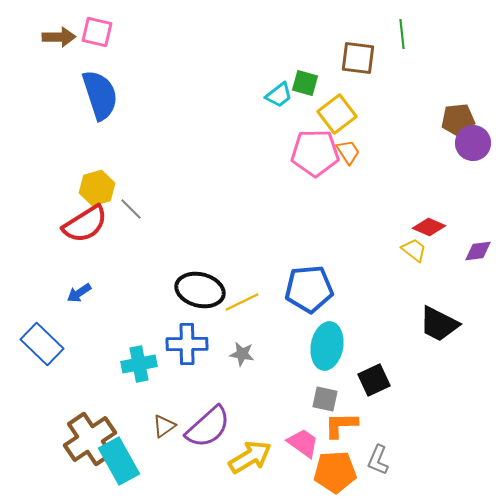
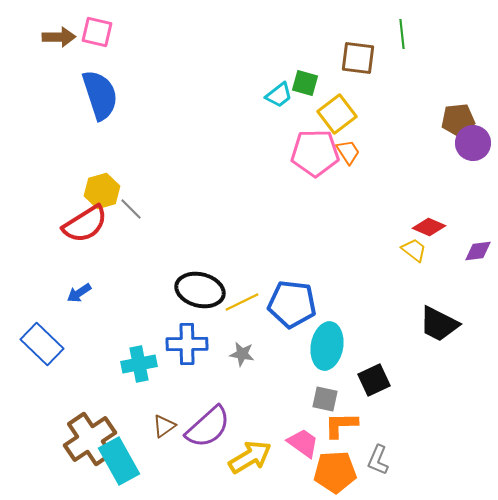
yellow hexagon: moved 5 px right, 3 px down
blue pentagon: moved 17 px left, 15 px down; rotated 12 degrees clockwise
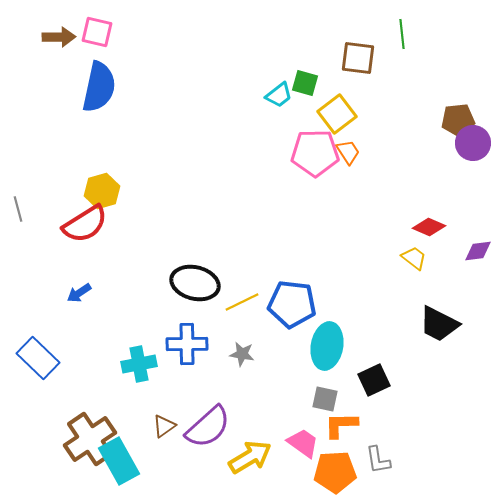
blue semicircle: moved 1 px left, 8 px up; rotated 30 degrees clockwise
gray line: moved 113 px left; rotated 30 degrees clockwise
yellow trapezoid: moved 8 px down
black ellipse: moved 5 px left, 7 px up
blue rectangle: moved 4 px left, 14 px down
gray L-shape: rotated 32 degrees counterclockwise
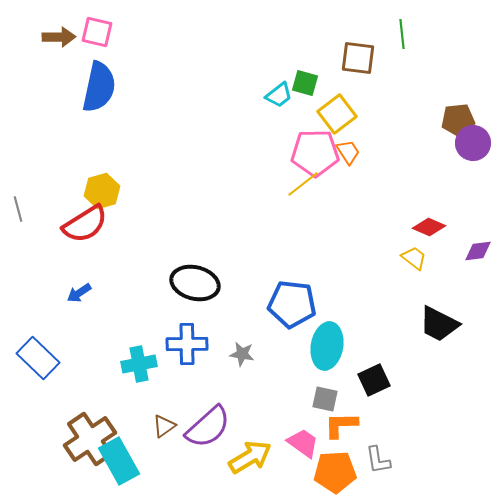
yellow line: moved 61 px right, 118 px up; rotated 12 degrees counterclockwise
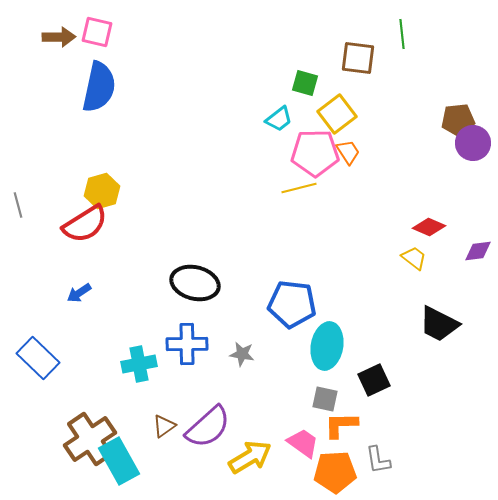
cyan trapezoid: moved 24 px down
yellow line: moved 4 px left, 4 px down; rotated 24 degrees clockwise
gray line: moved 4 px up
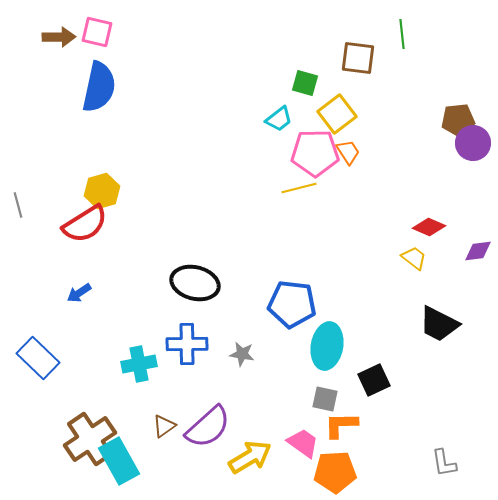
gray L-shape: moved 66 px right, 3 px down
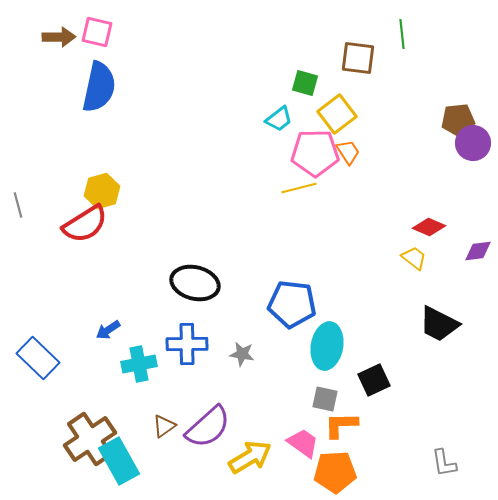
blue arrow: moved 29 px right, 37 px down
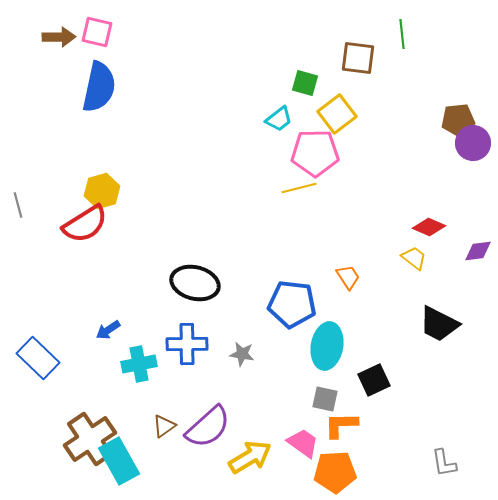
orange trapezoid: moved 125 px down
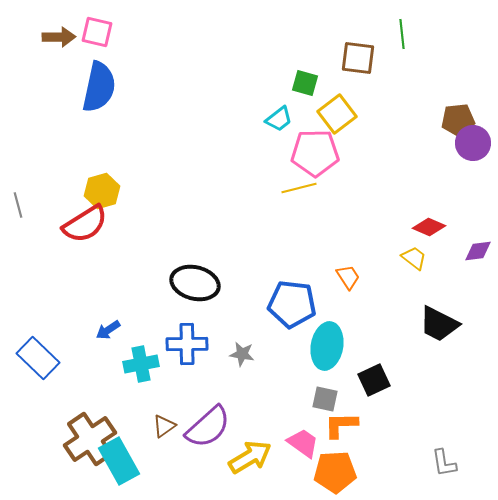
cyan cross: moved 2 px right
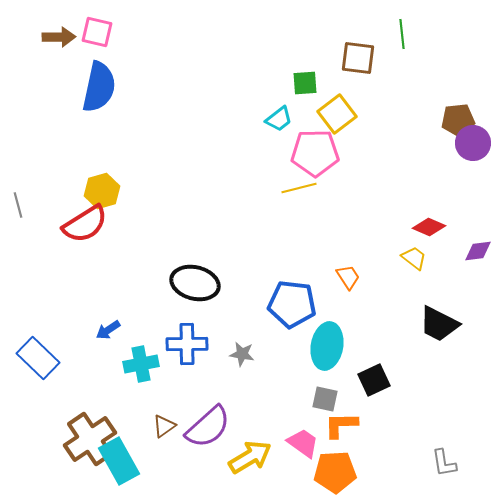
green square: rotated 20 degrees counterclockwise
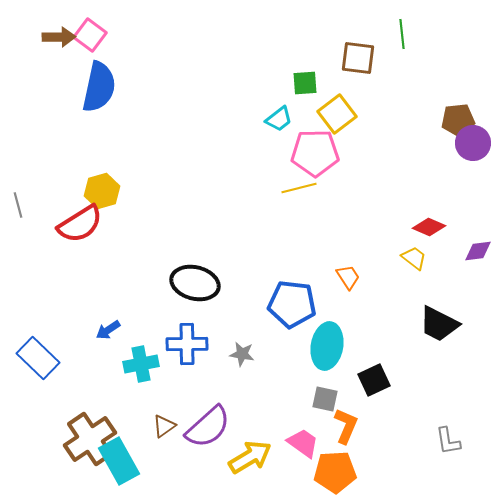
pink square: moved 7 px left, 3 px down; rotated 24 degrees clockwise
red semicircle: moved 5 px left
orange L-shape: moved 5 px right, 1 px down; rotated 114 degrees clockwise
gray L-shape: moved 4 px right, 22 px up
